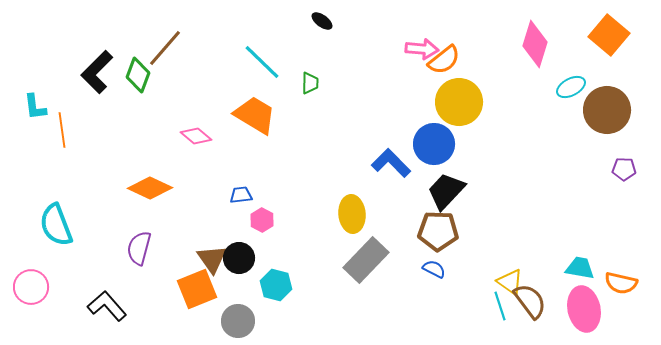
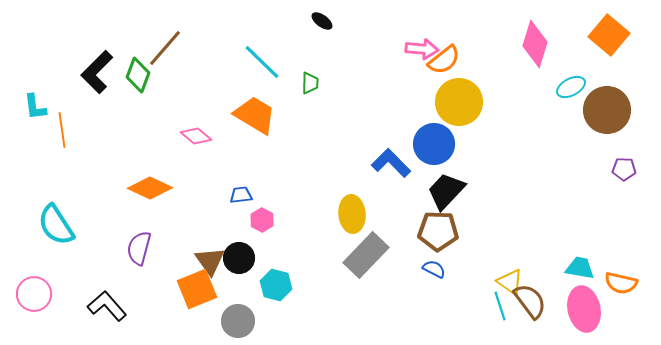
cyan semicircle at (56, 225): rotated 12 degrees counterclockwise
brown triangle at (212, 259): moved 2 px left, 2 px down
gray rectangle at (366, 260): moved 5 px up
pink circle at (31, 287): moved 3 px right, 7 px down
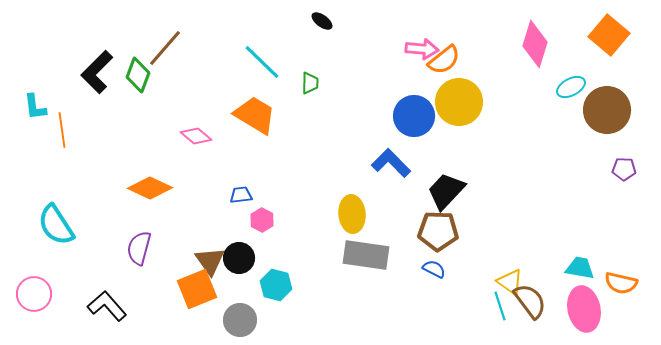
blue circle at (434, 144): moved 20 px left, 28 px up
gray rectangle at (366, 255): rotated 54 degrees clockwise
gray circle at (238, 321): moved 2 px right, 1 px up
